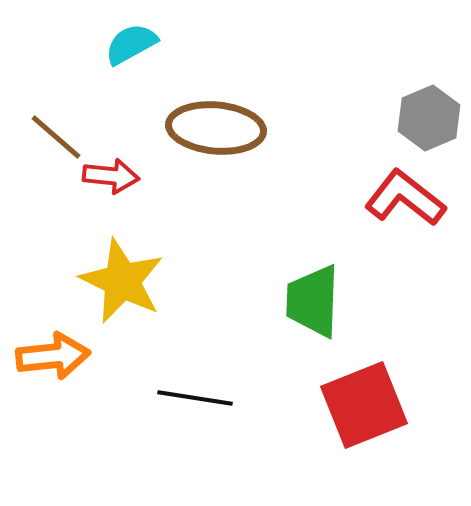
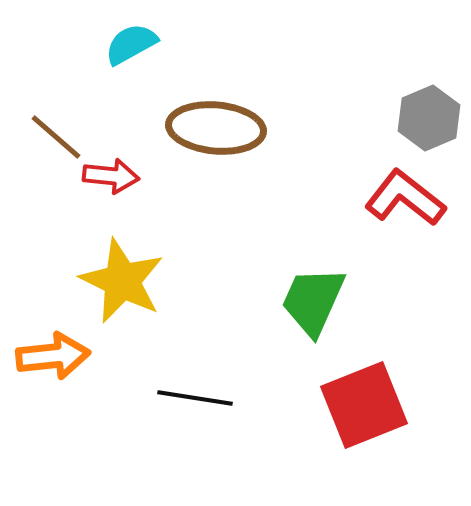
green trapezoid: rotated 22 degrees clockwise
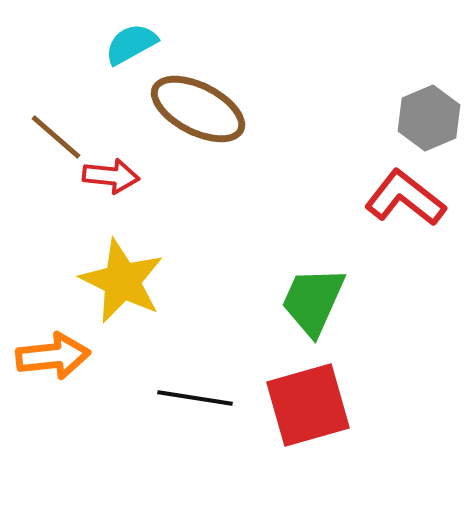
brown ellipse: moved 18 px left, 19 px up; rotated 22 degrees clockwise
red square: moved 56 px left; rotated 6 degrees clockwise
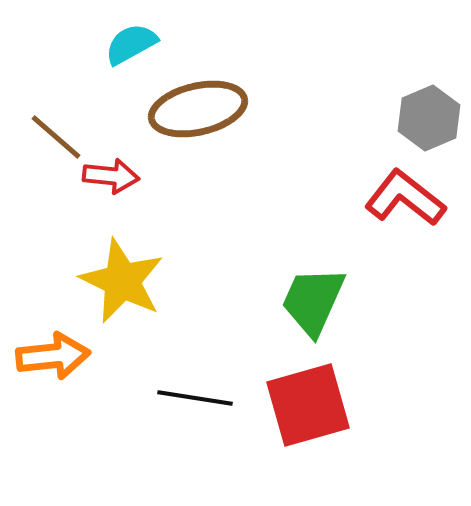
brown ellipse: rotated 40 degrees counterclockwise
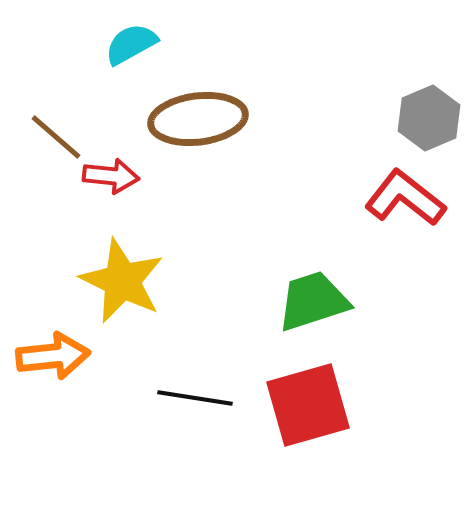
brown ellipse: moved 10 px down; rotated 6 degrees clockwise
green trapezoid: rotated 48 degrees clockwise
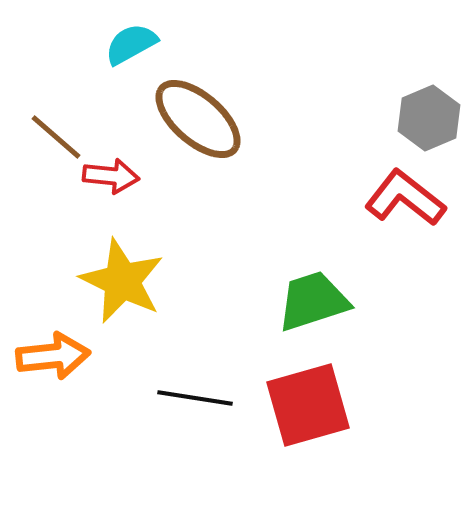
brown ellipse: rotated 48 degrees clockwise
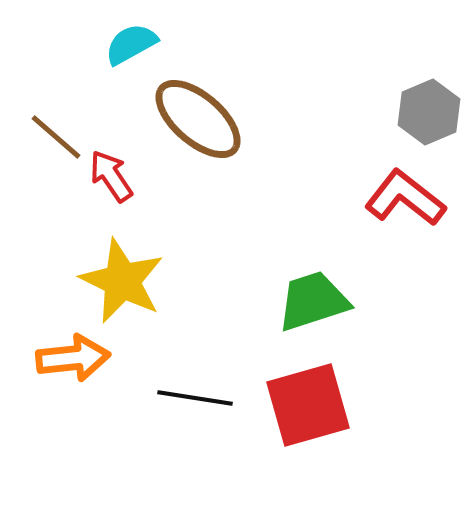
gray hexagon: moved 6 px up
red arrow: rotated 130 degrees counterclockwise
orange arrow: moved 20 px right, 2 px down
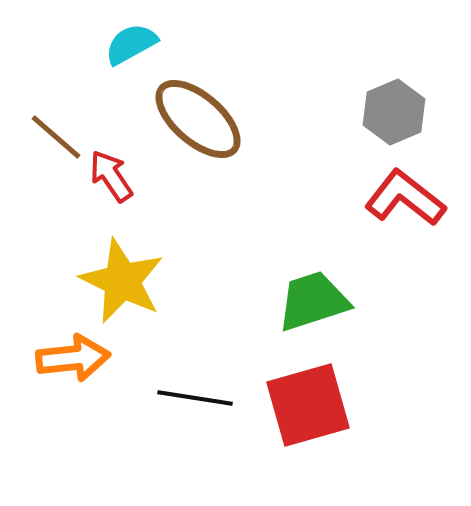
gray hexagon: moved 35 px left
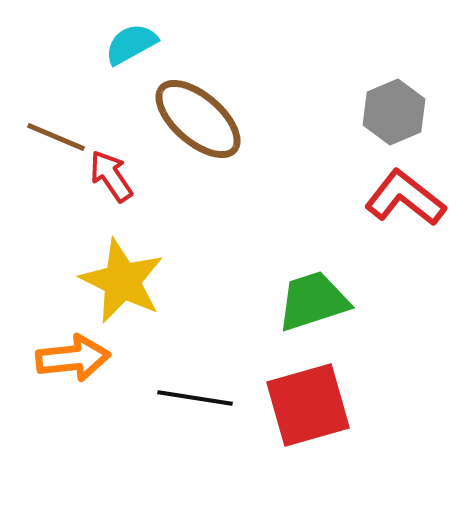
brown line: rotated 18 degrees counterclockwise
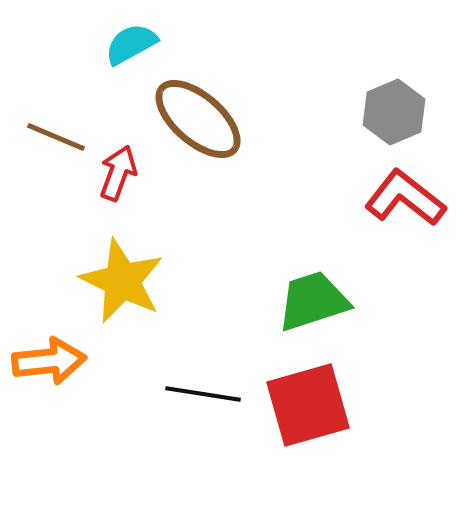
red arrow: moved 7 px right, 3 px up; rotated 54 degrees clockwise
orange arrow: moved 24 px left, 3 px down
black line: moved 8 px right, 4 px up
